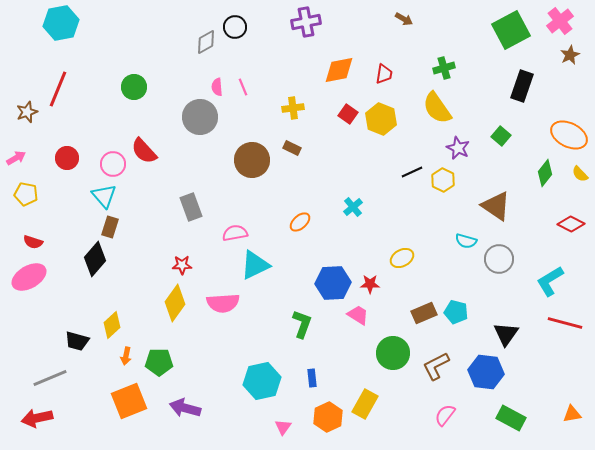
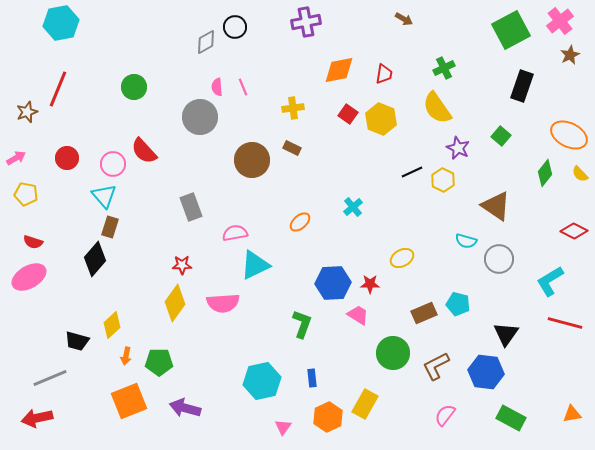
green cross at (444, 68): rotated 10 degrees counterclockwise
red diamond at (571, 224): moved 3 px right, 7 px down
cyan pentagon at (456, 312): moved 2 px right, 8 px up
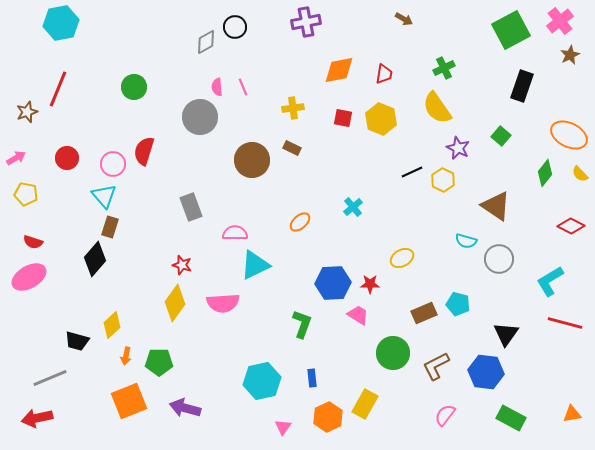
red square at (348, 114): moved 5 px left, 4 px down; rotated 24 degrees counterclockwise
red semicircle at (144, 151): rotated 60 degrees clockwise
red diamond at (574, 231): moved 3 px left, 5 px up
pink semicircle at (235, 233): rotated 10 degrees clockwise
red star at (182, 265): rotated 18 degrees clockwise
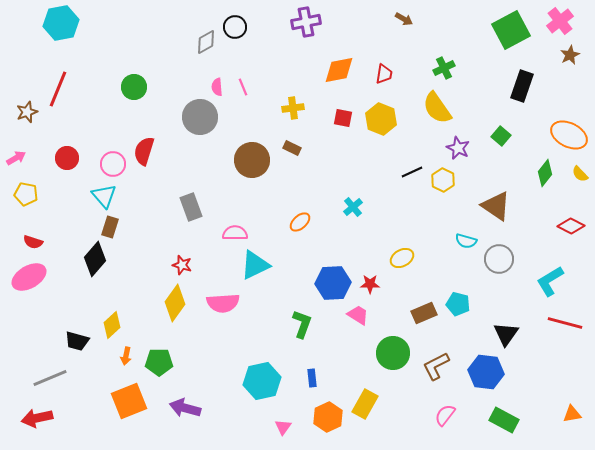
green rectangle at (511, 418): moved 7 px left, 2 px down
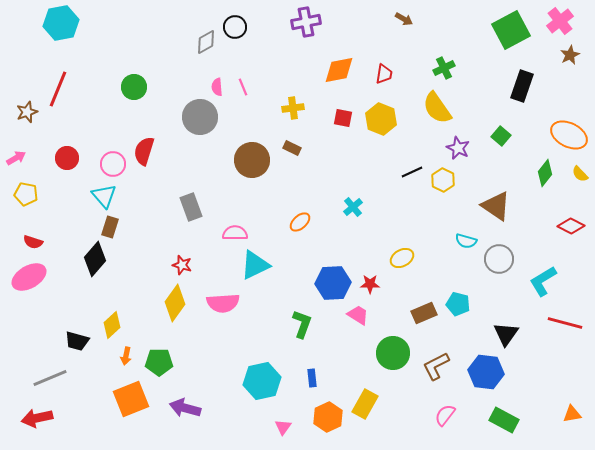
cyan L-shape at (550, 281): moved 7 px left
orange square at (129, 401): moved 2 px right, 2 px up
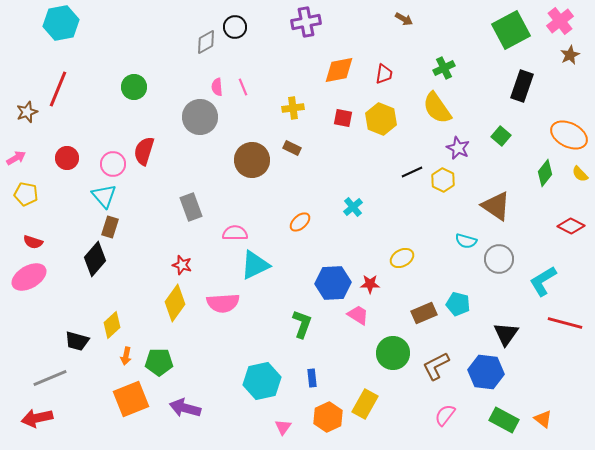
orange triangle at (572, 414): moved 29 px left, 5 px down; rotated 48 degrees clockwise
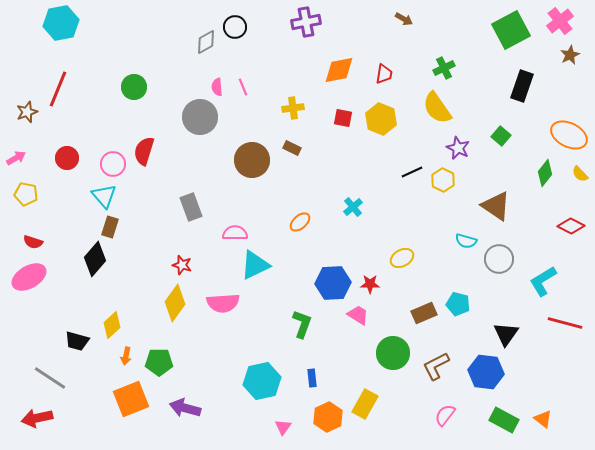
gray line at (50, 378): rotated 56 degrees clockwise
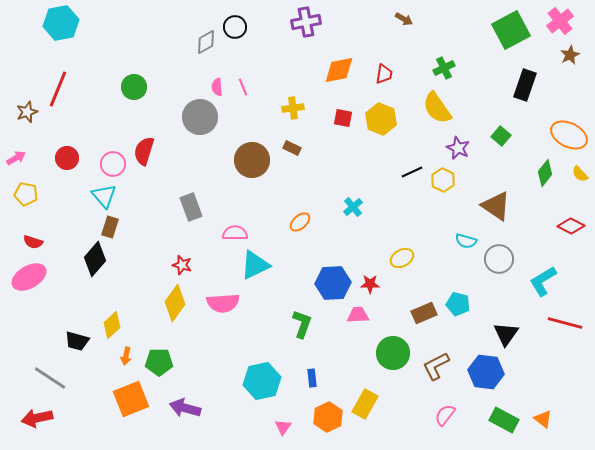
black rectangle at (522, 86): moved 3 px right, 1 px up
pink trapezoid at (358, 315): rotated 35 degrees counterclockwise
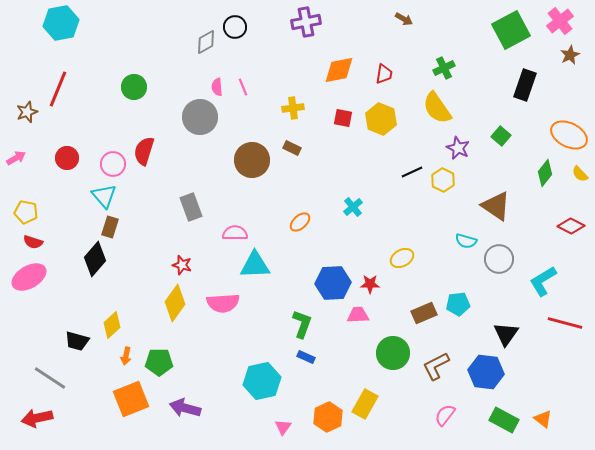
yellow pentagon at (26, 194): moved 18 px down
cyan triangle at (255, 265): rotated 24 degrees clockwise
cyan pentagon at (458, 304): rotated 20 degrees counterclockwise
blue rectangle at (312, 378): moved 6 px left, 21 px up; rotated 60 degrees counterclockwise
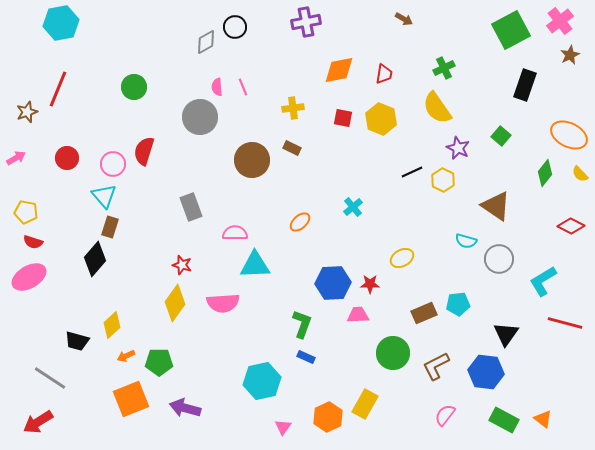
orange arrow at (126, 356): rotated 54 degrees clockwise
red arrow at (37, 418): moved 1 px right, 4 px down; rotated 20 degrees counterclockwise
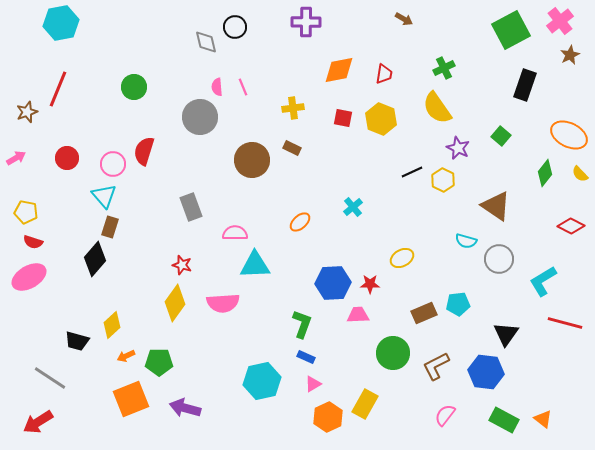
purple cross at (306, 22): rotated 12 degrees clockwise
gray diamond at (206, 42): rotated 75 degrees counterclockwise
pink triangle at (283, 427): moved 30 px right, 43 px up; rotated 24 degrees clockwise
